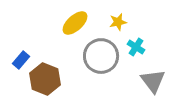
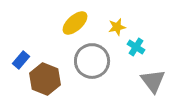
yellow star: moved 1 px left, 5 px down
gray circle: moved 9 px left, 5 px down
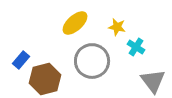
yellow star: rotated 24 degrees clockwise
brown hexagon: rotated 24 degrees clockwise
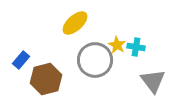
yellow star: moved 18 px down; rotated 18 degrees clockwise
cyan cross: rotated 24 degrees counterclockwise
gray circle: moved 3 px right, 1 px up
brown hexagon: moved 1 px right
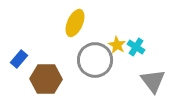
yellow ellipse: rotated 24 degrees counterclockwise
cyan cross: rotated 24 degrees clockwise
blue rectangle: moved 2 px left, 1 px up
brown hexagon: rotated 16 degrees clockwise
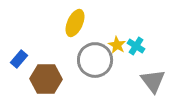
cyan cross: moved 1 px up
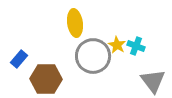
yellow ellipse: rotated 32 degrees counterclockwise
cyan cross: rotated 12 degrees counterclockwise
gray circle: moved 2 px left, 4 px up
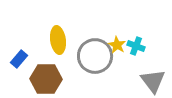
yellow ellipse: moved 17 px left, 17 px down
gray circle: moved 2 px right
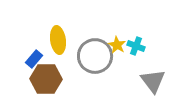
blue rectangle: moved 15 px right
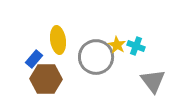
gray circle: moved 1 px right, 1 px down
